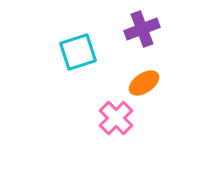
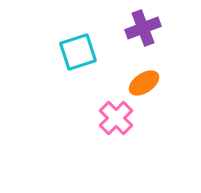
purple cross: moved 1 px right, 1 px up
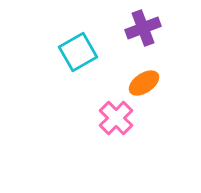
cyan square: rotated 12 degrees counterclockwise
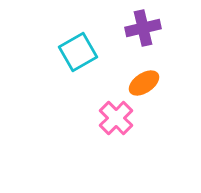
purple cross: rotated 8 degrees clockwise
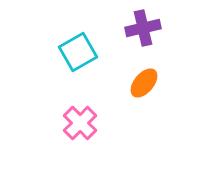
orange ellipse: rotated 16 degrees counterclockwise
pink cross: moved 36 px left, 5 px down
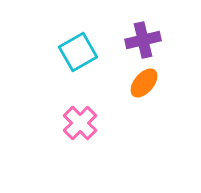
purple cross: moved 12 px down
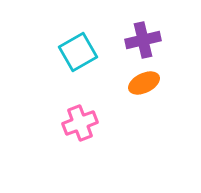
orange ellipse: rotated 24 degrees clockwise
pink cross: rotated 24 degrees clockwise
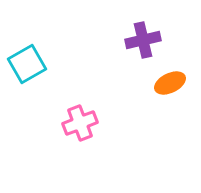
cyan square: moved 51 px left, 12 px down
orange ellipse: moved 26 px right
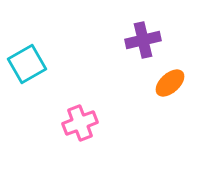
orange ellipse: rotated 16 degrees counterclockwise
